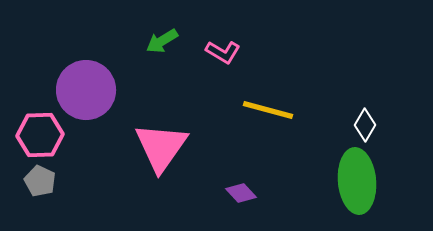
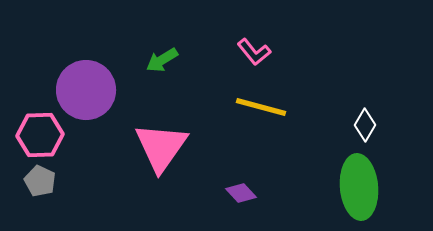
green arrow: moved 19 px down
pink L-shape: moved 31 px right; rotated 20 degrees clockwise
yellow line: moved 7 px left, 3 px up
green ellipse: moved 2 px right, 6 px down
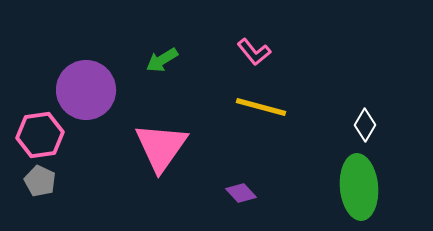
pink hexagon: rotated 6 degrees counterclockwise
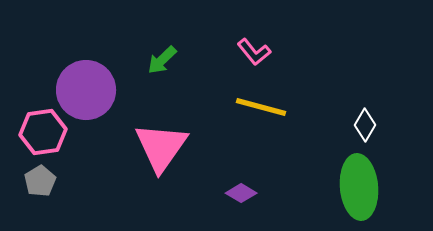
green arrow: rotated 12 degrees counterclockwise
pink hexagon: moved 3 px right, 3 px up
gray pentagon: rotated 16 degrees clockwise
purple diamond: rotated 16 degrees counterclockwise
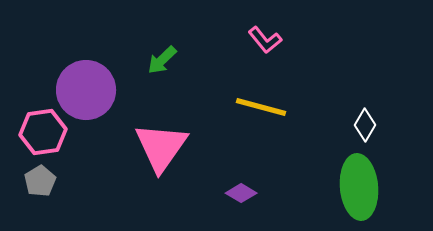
pink L-shape: moved 11 px right, 12 px up
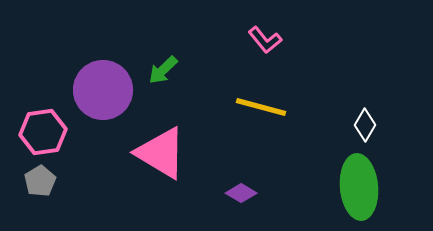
green arrow: moved 1 px right, 10 px down
purple circle: moved 17 px right
pink triangle: moved 6 px down; rotated 34 degrees counterclockwise
